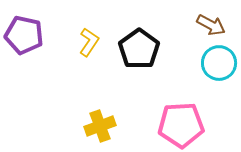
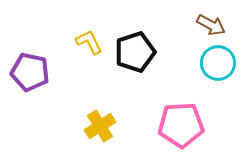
purple pentagon: moved 6 px right, 37 px down
yellow L-shape: rotated 60 degrees counterclockwise
black pentagon: moved 4 px left, 3 px down; rotated 18 degrees clockwise
cyan circle: moved 1 px left
yellow cross: rotated 12 degrees counterclockwise
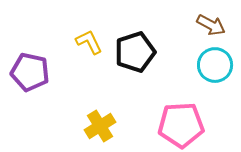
cyan circle: moved 3 px left, 2 px down
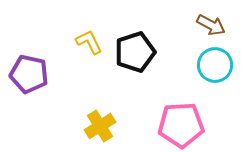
purple pentagon: moved 1 px left, 2 px down
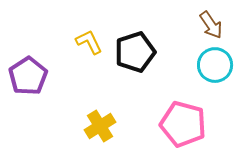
brown arrow: rotated 28 degrees clockwise
purple pentagon: moved 1 px left, 2 px down; rotated 27 degrees clockwise
pink pentagon: moved 2 px right, 1 px up; rotated 18 degrees clockwise
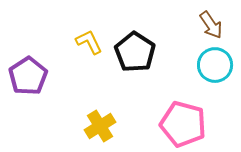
black pentagon: rotated 21 degrees counterclockwise
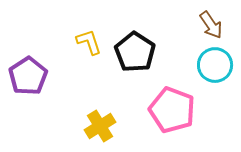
yellow L-shape: rotated 8 degrees clockwise
pink pentagon: moved 11 px left, 14 px up; rotated 6 degrees clockwise
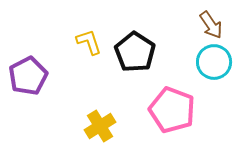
cyan circle: moved 1 px left, 3 px up
purple pentagon: rotated 6 degrees clockwise
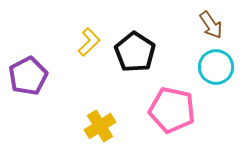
yellow L-shape: rotated 64 degrees clockwise
cyan circle: moved 2 px right, 5 px down
pink pentagon: rotated 9 degrees counterclockwise
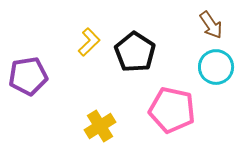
purple pentagon: rotated 18 degrees clockwise
